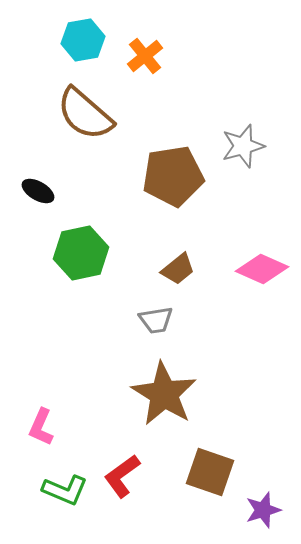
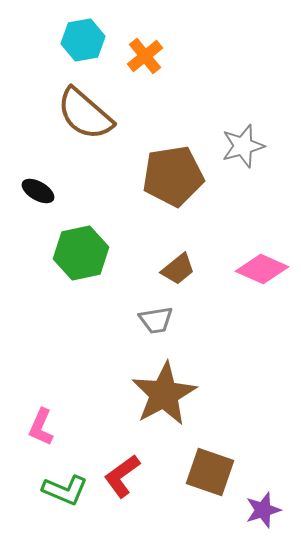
brown star: rotated 12 degrees clockwise
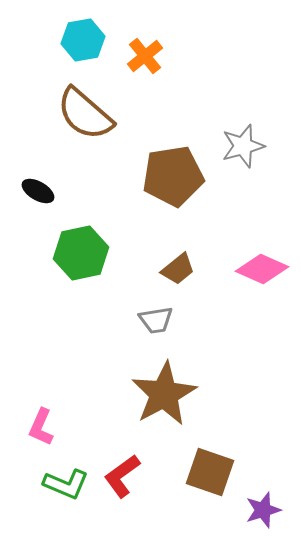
green L-shape: moved 1 px right, 6 px up
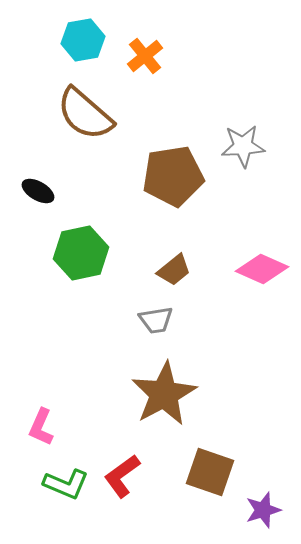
gray star: rotated 12 degrees clockwise
brown trapezoid: moved 4 px left, 1 px down
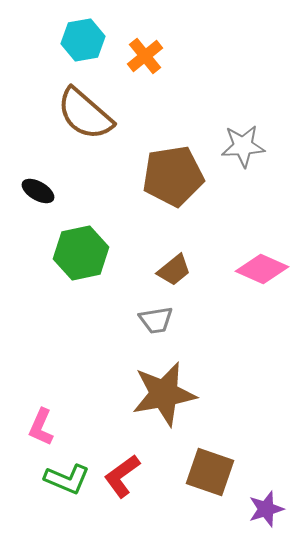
brown star: rotated 18 degrees clockwise
green L-shape: moved 1 px right, 5 px up
purple star: moved 3 px right, 1 px up
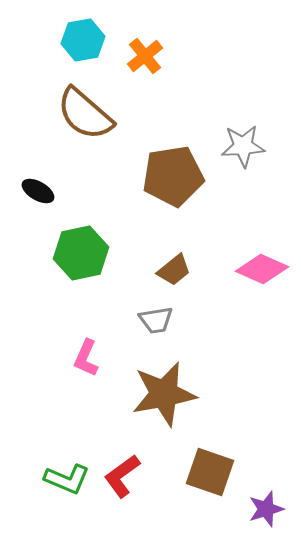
pink L-shape: moved 45 px right, 69 px up
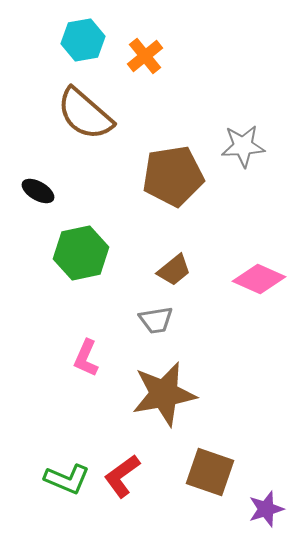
pink diamond: moved 3 px left, 10 px down
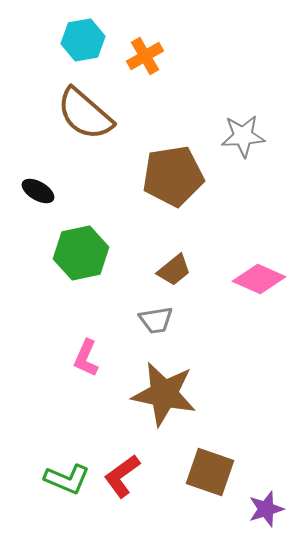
orange cross: rotated 9 degrees clockwise
gray star: moved 10 px up
brown star: rotated 22 degrees clockwise
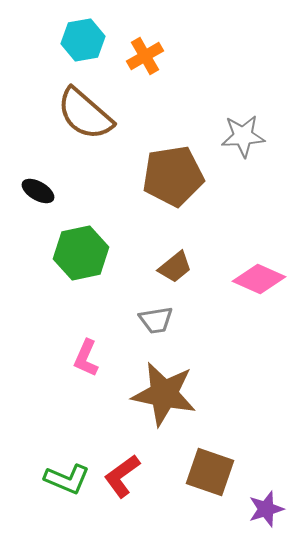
brown trapezoid: moved 1 px right, 3 px up
